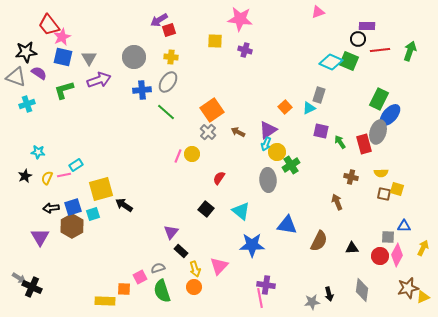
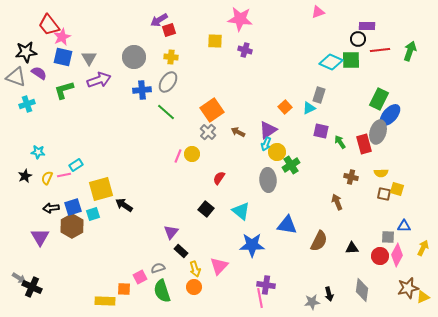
green square at (349, 61): moved 2 px right, 1 px up; rotated 24 degrees counterclockwise
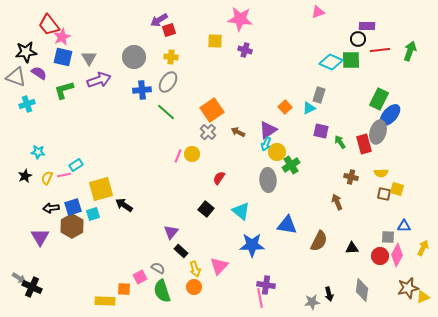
gray semicircle at (158, 268): rotated 48 degrees clockwise
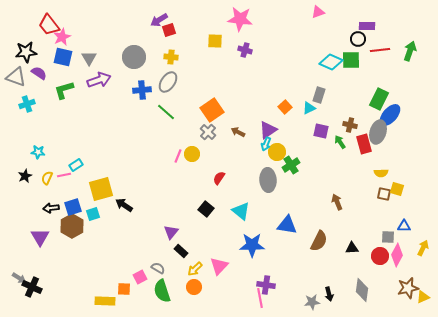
brown cross at (351, 177): moved 1 px left, 52 px up
yellow arrow at (195, 269): rotated 63 degrees clockwise
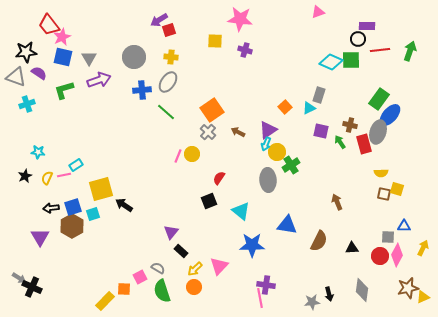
green rectangle at (379, 99): rotated 10 degrees clockwise
black square at (206, 209): moved 3 px right, 8 px up; rotated 28 degrees clockwise
yellow rectangle at (105, 301): rotated 48 degrees counterclockwise
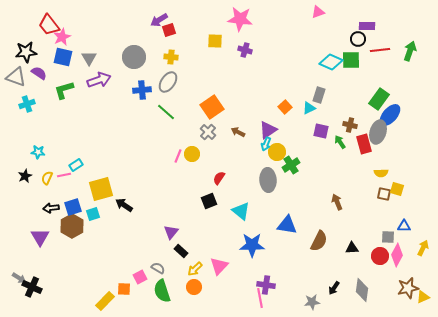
orange square at (212, 110): moved 3 px up
black arrow at (329, 294): moved 5 px right, 6 px up; rotated 48 degrees clockwise
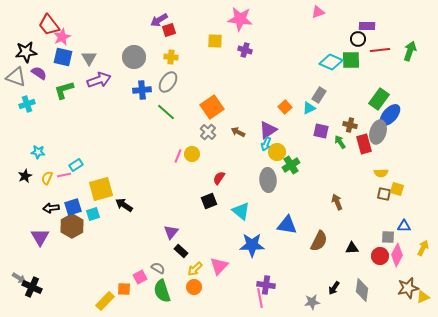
gray rectangle at (319, 95): rotated 14 degrees clockwise
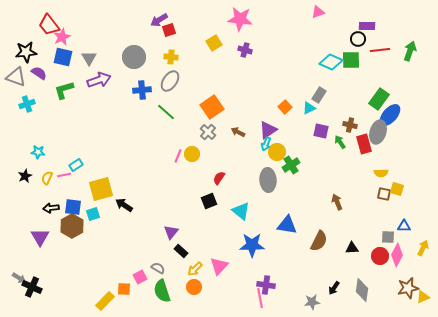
yellow square at (215, 41): moved 1 px left, 2 px down; rotated 35 degrees counterclockwise
gray ellipse at (168, 82): moved 2 px right, 1 px up
blue square at (73, 207): rotated 24 degrees clockwise
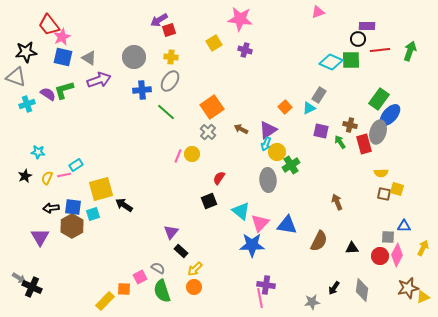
gray triangle at (89, 58): rotated 28 degrees counterclockwise
purple semicircle at (39, 73): moved 9 px right, 21 px down
brown arrow at (238, 132): moved 3 px right, 3 px up
pink triangle at (219, 266): moved 41 px right, 43 px up
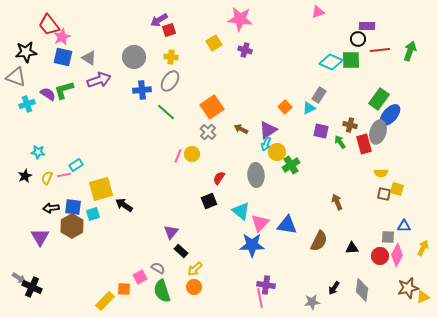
gray ellipse at (268, 180): moved 12 px left, 5 px up
